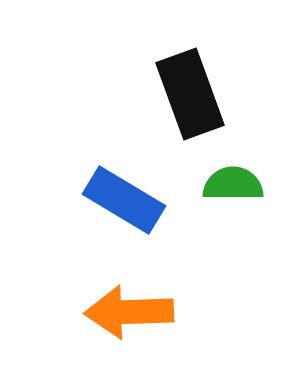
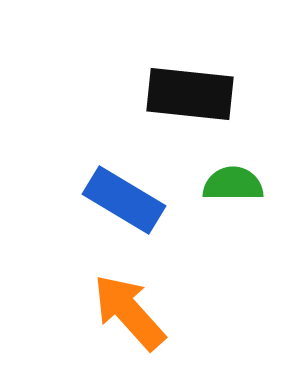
black rectangle: rotated 64 degrees counterclockwise
orange arrow: rotated 50 degrees clockwise
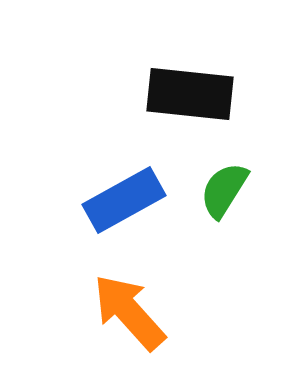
green semicircle: moved 9 px left, 6 px down; rotated 58 degrees counterclockwise
blue rectangle: rotated 60 degrees counterclockwise
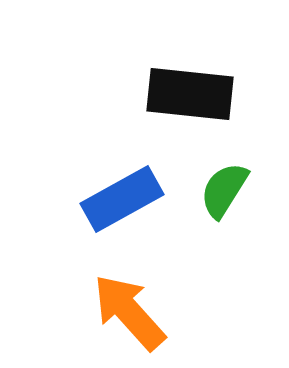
blue rectangle: moved 2 px left, 1 px up
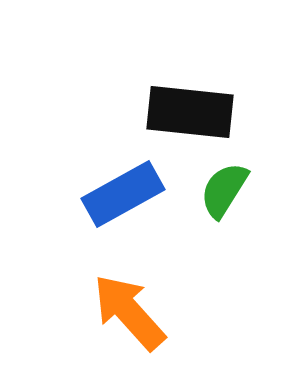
black rectangle: moved 18 px down
blue rectangle: moved 1 px right, 5 px up
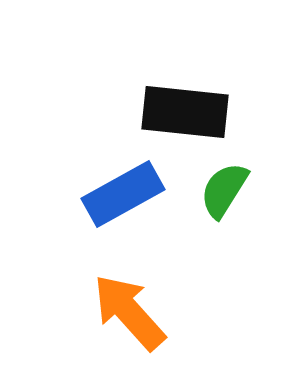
black rectangle: moved 5 px left
